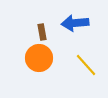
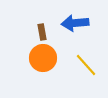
orange circle: moved 4 px right
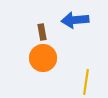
blue arrow: moved 3 px up
yellow line: moved 17 px down; rotated 50 degrees clockwise
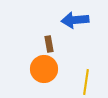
brown rectangle: moved 7 px right, 12 px down
orange circle: moved 1 px right, 11 px down
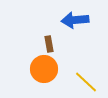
yellow line: rotated 55 degrees counterclockwise
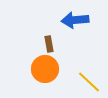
orange circle: moved 1 px right
yellow line: moved 3 px right
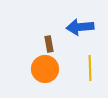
blue arrow: moved 5 px right, 7 px down
yellow line: moved 1 px right, 14 px up; rotated 45 degrees clockwise
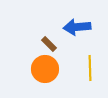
blue arrow: moved 3 px left
brown rectangle: rotated 35 degrees counterclockwise
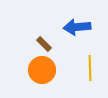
brown rectangle: moved 5 px left
orange circle: moved 3 px left, 1 px down
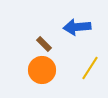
yellow line: rotated 35 degrees clockwise
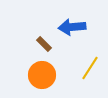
blue arrow: moved 5 px left
orange circle: moved 5 px down
